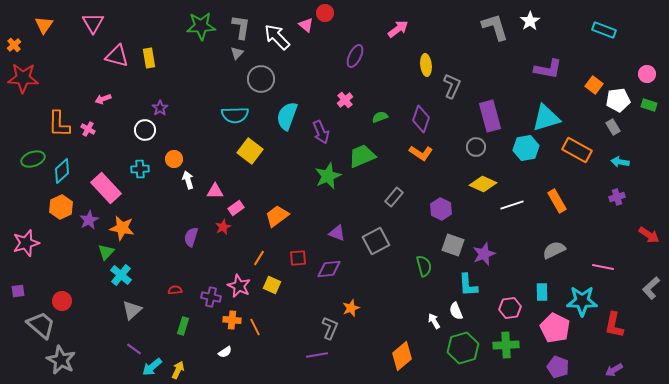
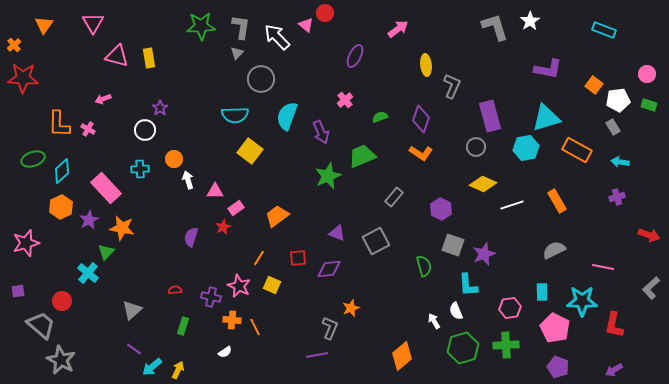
red arrow at (649, 235): rotated 15 degrees counterclockwise
cyan cross at (121, 275): moved 33 px left, 2 px up
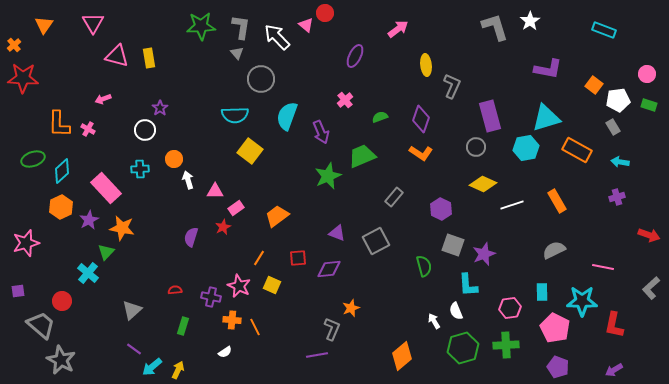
gray triangle at (237, 53): rotated 24 degrees counterclockwise
gray L-shape at (330, 328): moved 2 px right, 1 px down
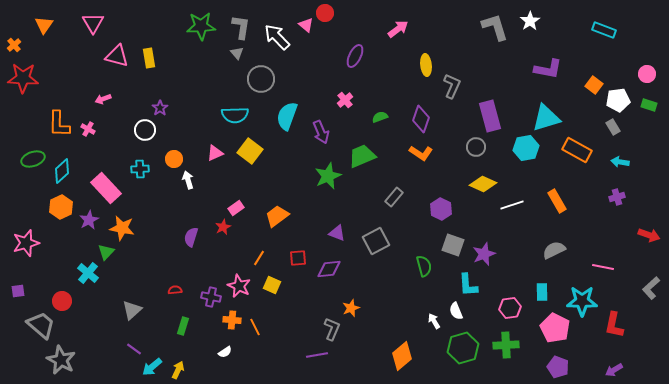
pink triangle at (215, 191): moved 38 px up; rotated 24 degrees counterclockwise
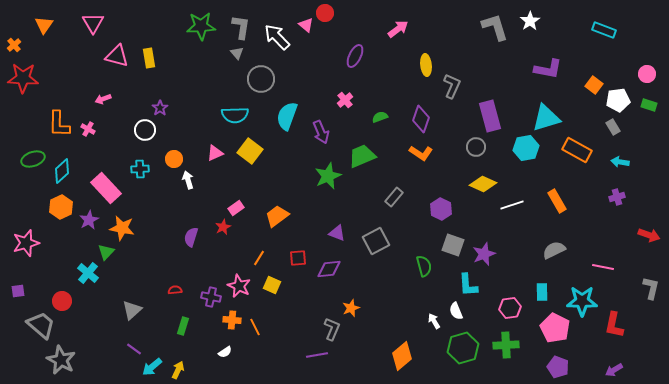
gray L-shape at (651, 288): rotated 145 degrees clockwise
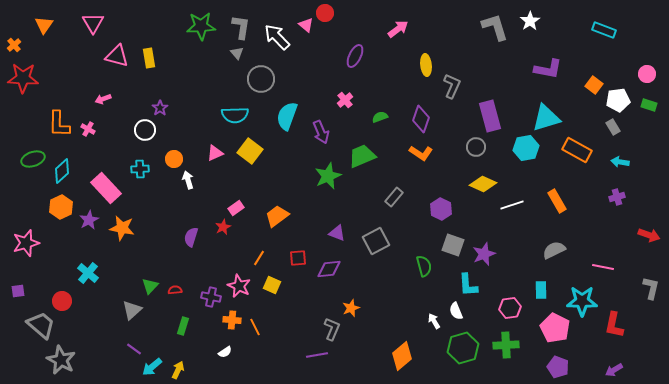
green triangle at (106, 252): moved 44 px right, 34 px down
cyan rectangle at (542, 292): moved 1 px left, 2 px up
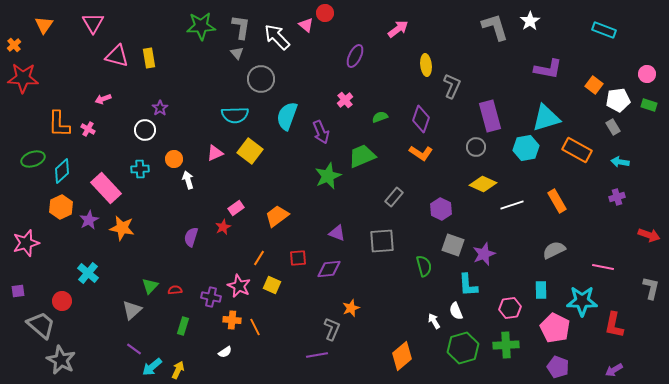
gray square at (376, 241): moved 6 px right; rotated 24 degrees clockwise
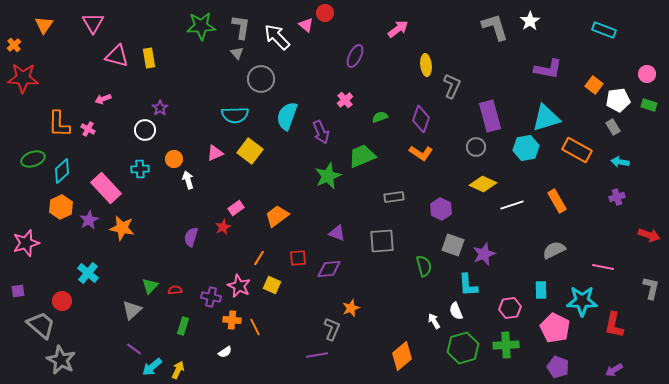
gray rectangle at (394, 197): rotated 42 degrees clockwise
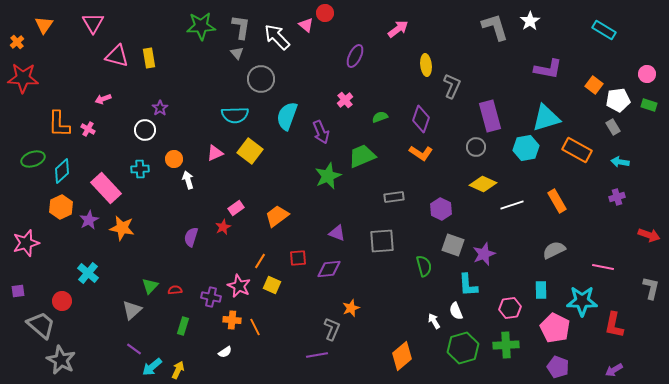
cyan rectangle at (604, 30): rotated 10 degrees clockwise
orange cross at (14, 45): moved 3 px right, 3 px up
orange line at (259, 258): moved 1 px right, 3 px down
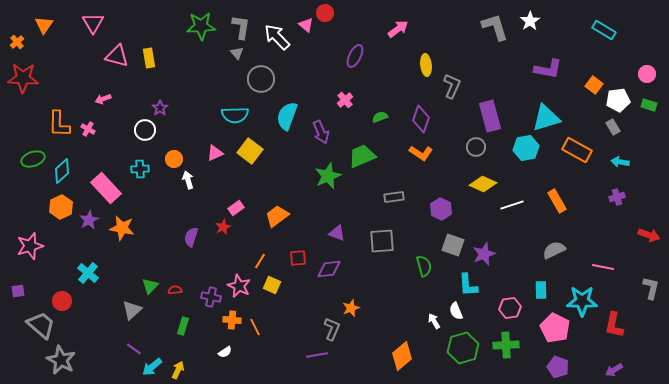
pink star at (26, 243): moved 4 px right, 3 px down
